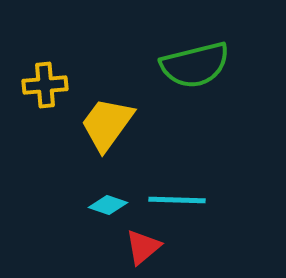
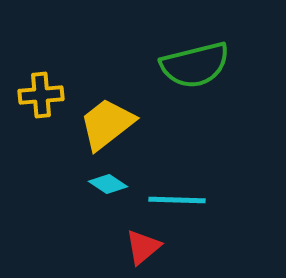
yellow cross: moved 4 px left, 10 px down
yellow trapezoid: rotated 16 degrees clockwise
cyan diamond: moved 21 px up; rotated 15 degrees clockwise
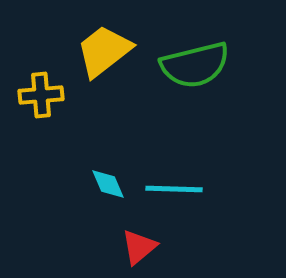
yellow trapezoid: moved 3 px left, 73 px up
cyan diamond: rotated 33 degrees clockwise
cyan line: moved 3 px left, 11 px up
red triangle: moved 4 px left
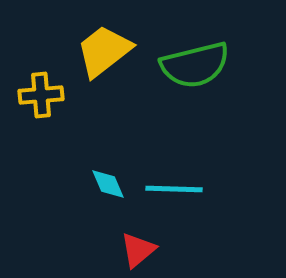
red triangle: moved 1 px left, 3 px down
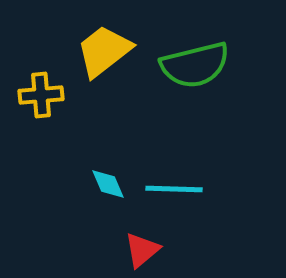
red triangle: moved 4 px right
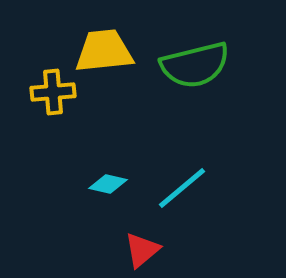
yellow trapezoid: rotated 32 degrees clockwise
yellow cross: moved 12 px right, 3 px up
cyan diamond: rotated 54 degrees counterclockwise
cyan line: moved 8 px right, 1 px up; rotated 42 degrees counterclockwise
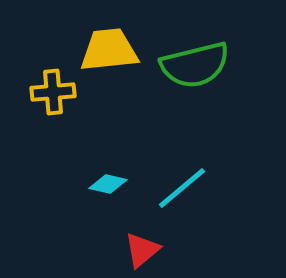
yellow trapezoid: moved 5 px right, 1 px up
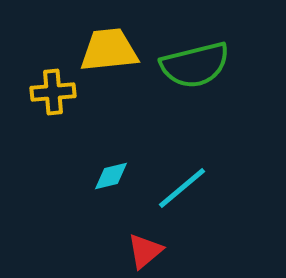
cyan diamond: moved 3 px right, 8 px up; rotated 27 degrees counterclockwise
red triangle: moved 3 px right, 1 px down
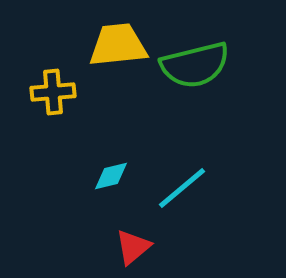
yellow trapezoid: moved 9 px right, 5 px up
red triangle: moved 12 px left, 4 px up
